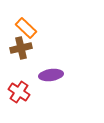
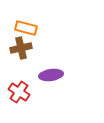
orange rectangle: rotated 30 degrees counterclockwise
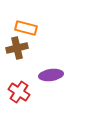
brown cross: moved 4 px left
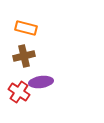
brown cross: moved 7 px right, 8 px down
purple ellipse: moved 10 px left, 7 px down
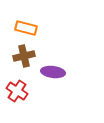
purple ellipse: moved 12 px right, 10 px up; rotated 15 degrees clockwise
red cross: moved 2 px left, 1 px up
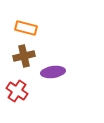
purple ellipse: rotated 15 degrees counterclockwise
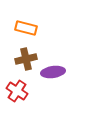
brown cross: moved 2 px right, 3 px down
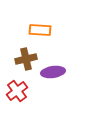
orange rectangle: moved 14 px right, 2 px down; rotated 10 degrees counterclockwise
red cross: rotated 20 degrees clockwise
